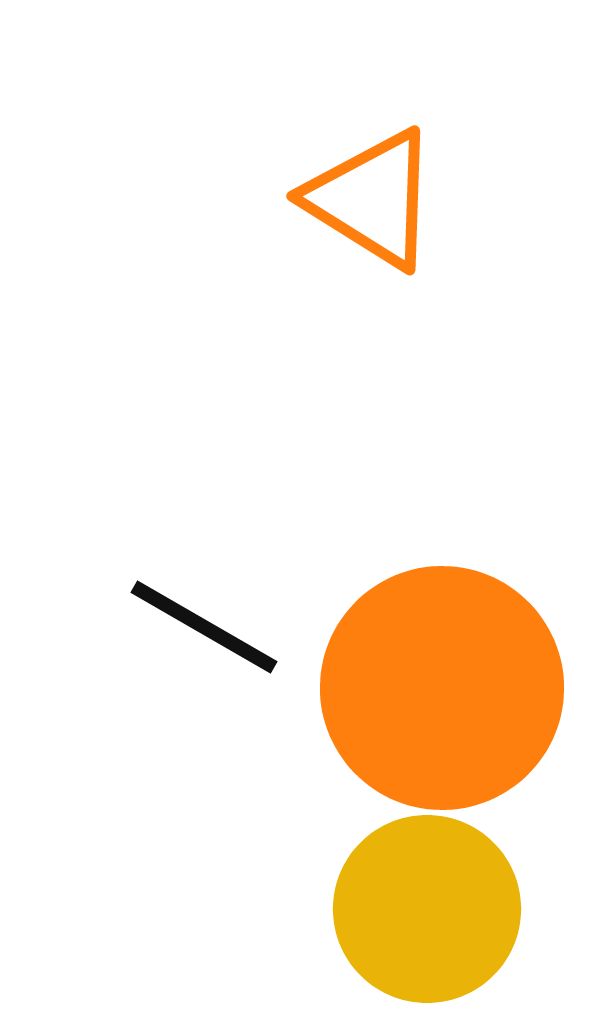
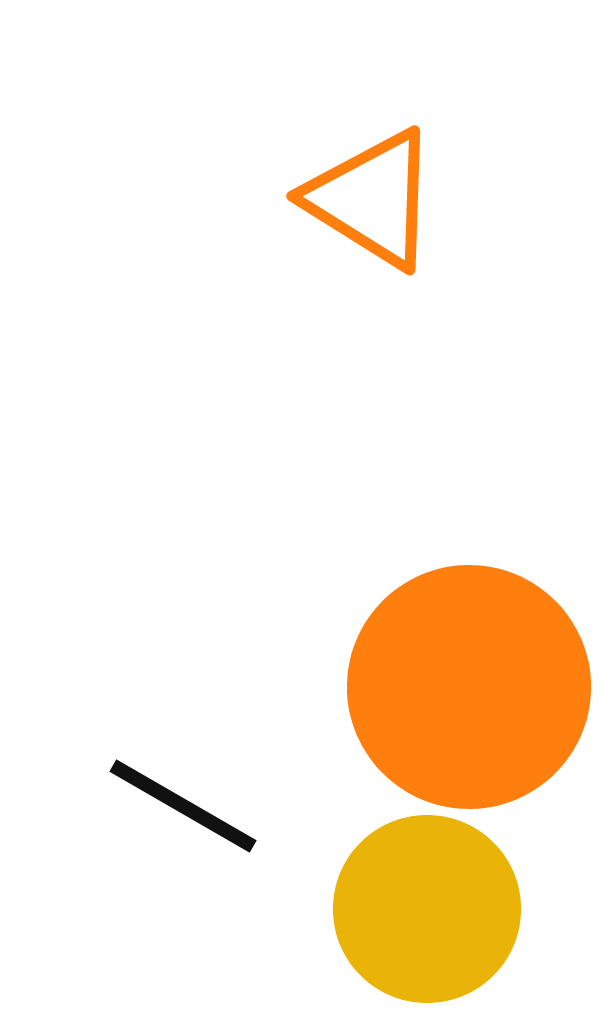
black line: moved 21 px left, 179 px down
orange circle: moved 27 px right, 1 px up
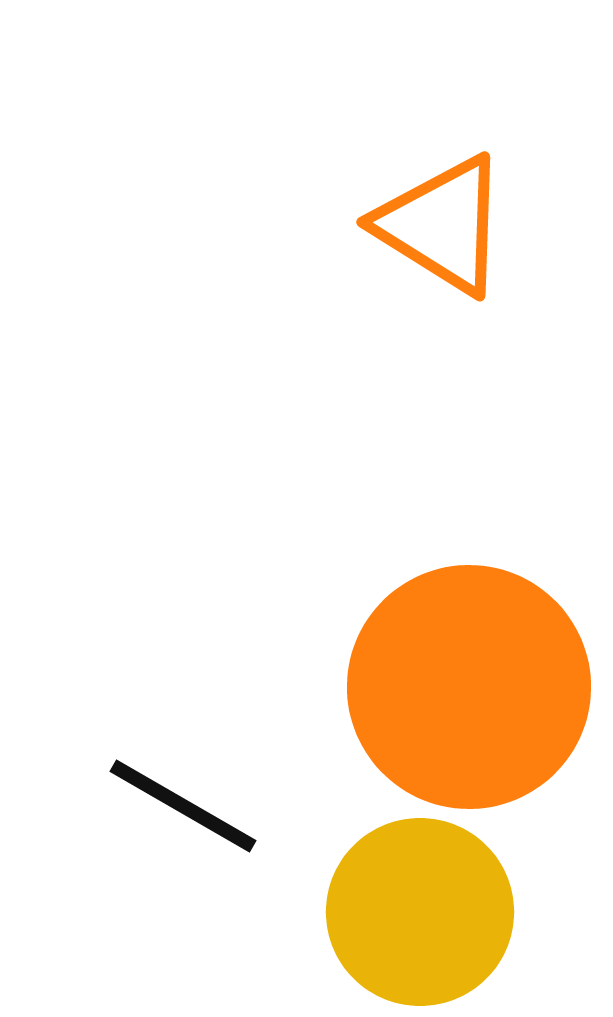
orange triangle: moved 70 px right, 26 px down
yellow circle: moved 7 px left, 3 px down
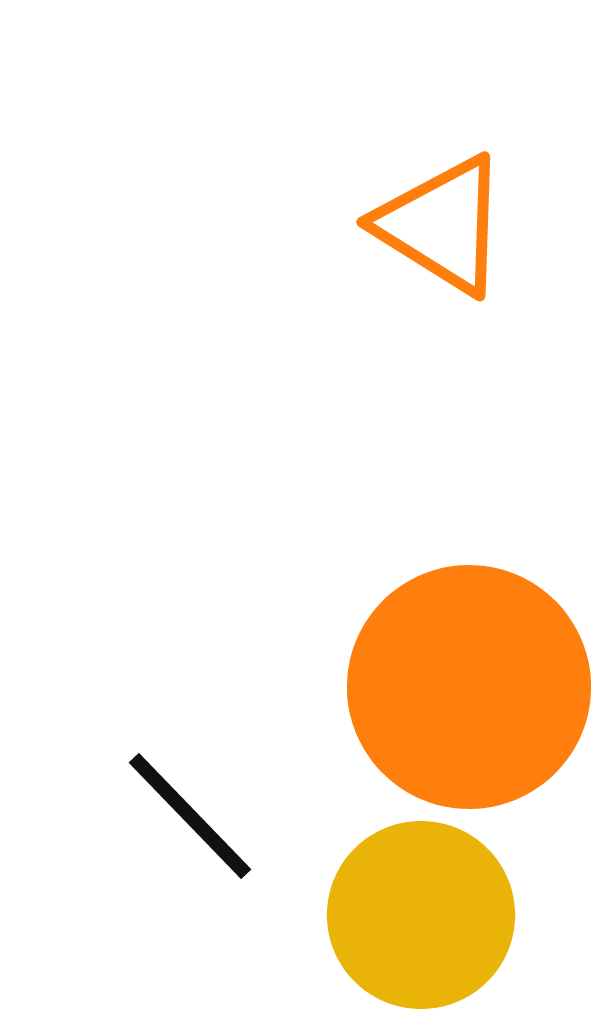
black line: moved 7 px right, 10 px down; rotated 16 degrees clockwise
yellow circle: moved 1 px right, 3 px down
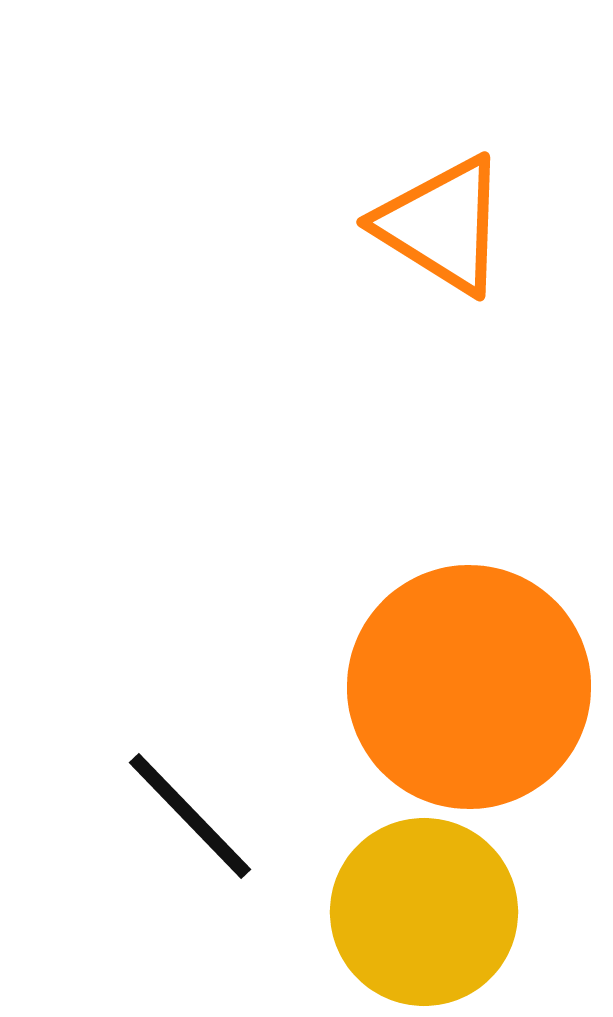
yellow circle: moved 3 px right, 3 px up
